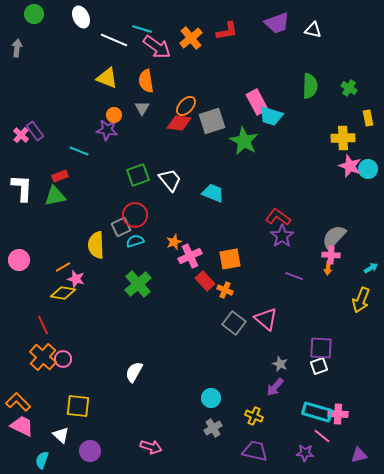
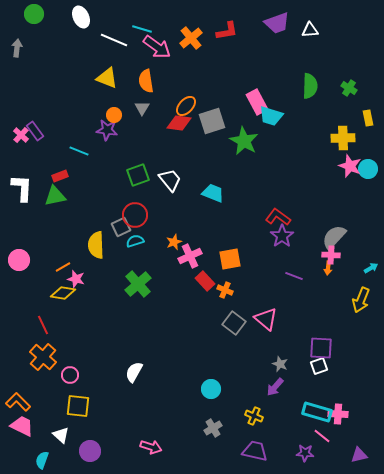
white triangle at (313, 30): moved 3 px left; rotated 18 degrees counterclockwise
pink circle at (63, 359): moved 7 px right, 16 px down
cyan circle at (211, 398): moved 9 px up
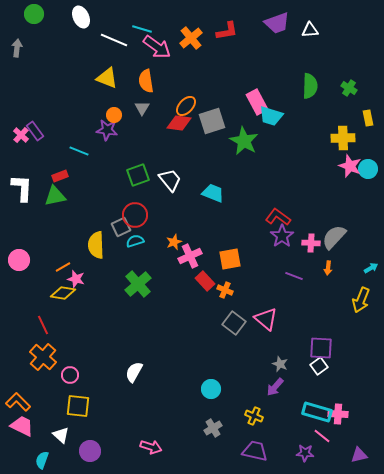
pink cross at (331, 255): moved 20 px left, 12 px up
white square at (319, 366): rotated 18 degrees counterclockwise
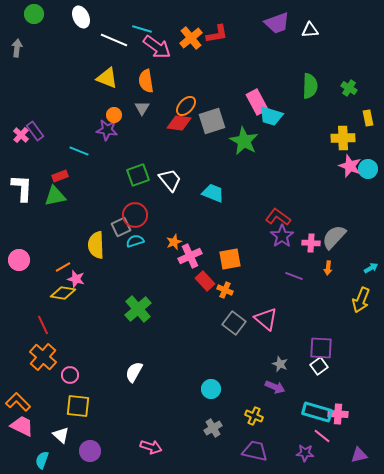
red L-shape at (227, 31): moved 10 px left, 3 px down
green cross at (138, 284): moved 25 px down
purple arrow at (275, 387): rotated 108 degrees counterclockwise
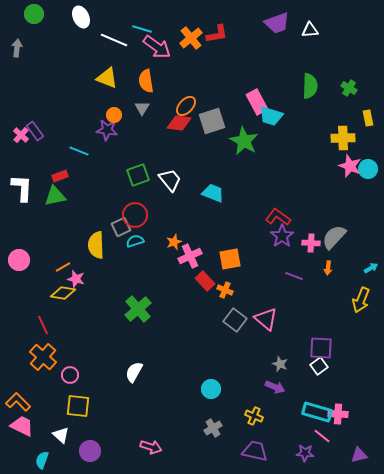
gray square at (234, 323): moved 1 px right, 3 px up
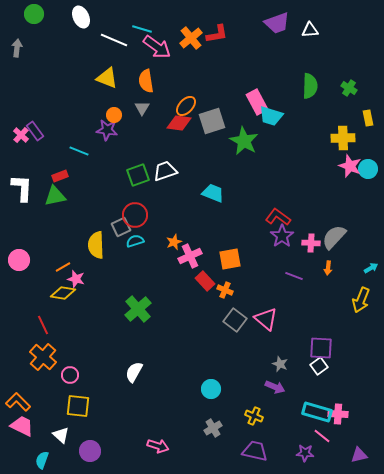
white trapezoid at (170, 180): moved 5 px left, 9 px up; rotated 70 degrees counterclockwise
pink arrow at (151, 447): moved 7 px right, 1 px up
